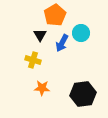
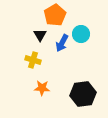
cyan circle: moved 1 px down
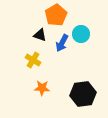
orange pentagon: moved 1 px right
black triangle: rotated 40 degrees counterclockwise
yellow cross: rotated 14 degrees clockwise
